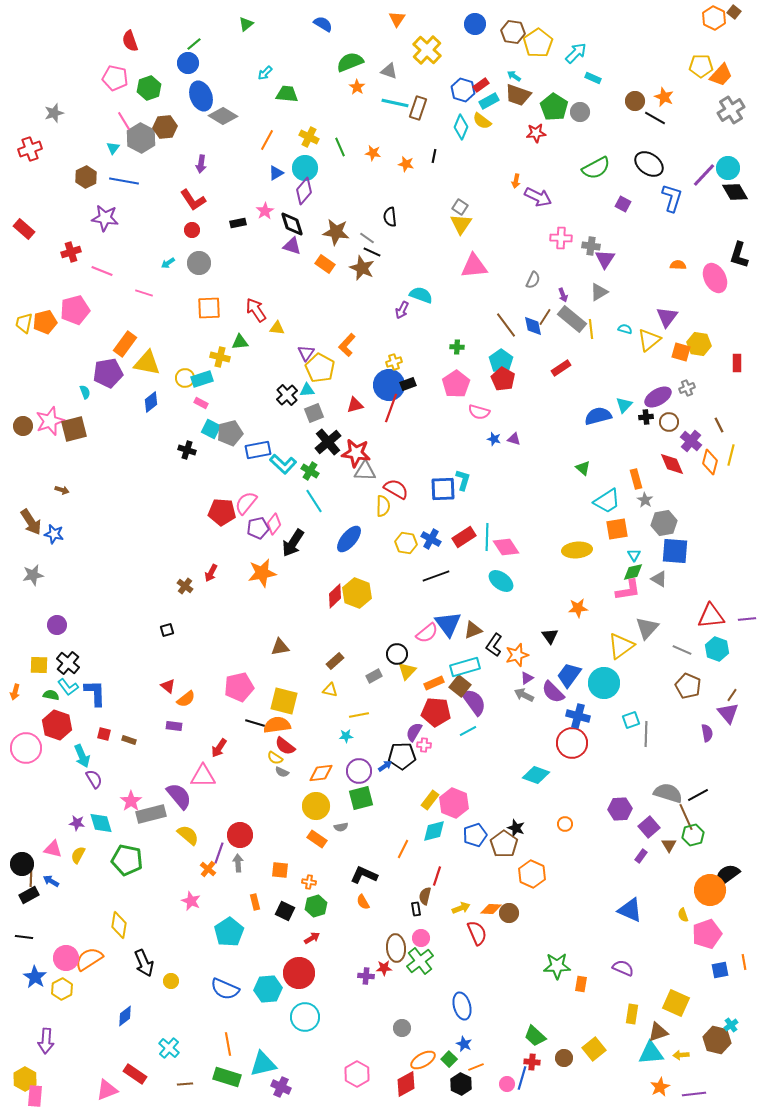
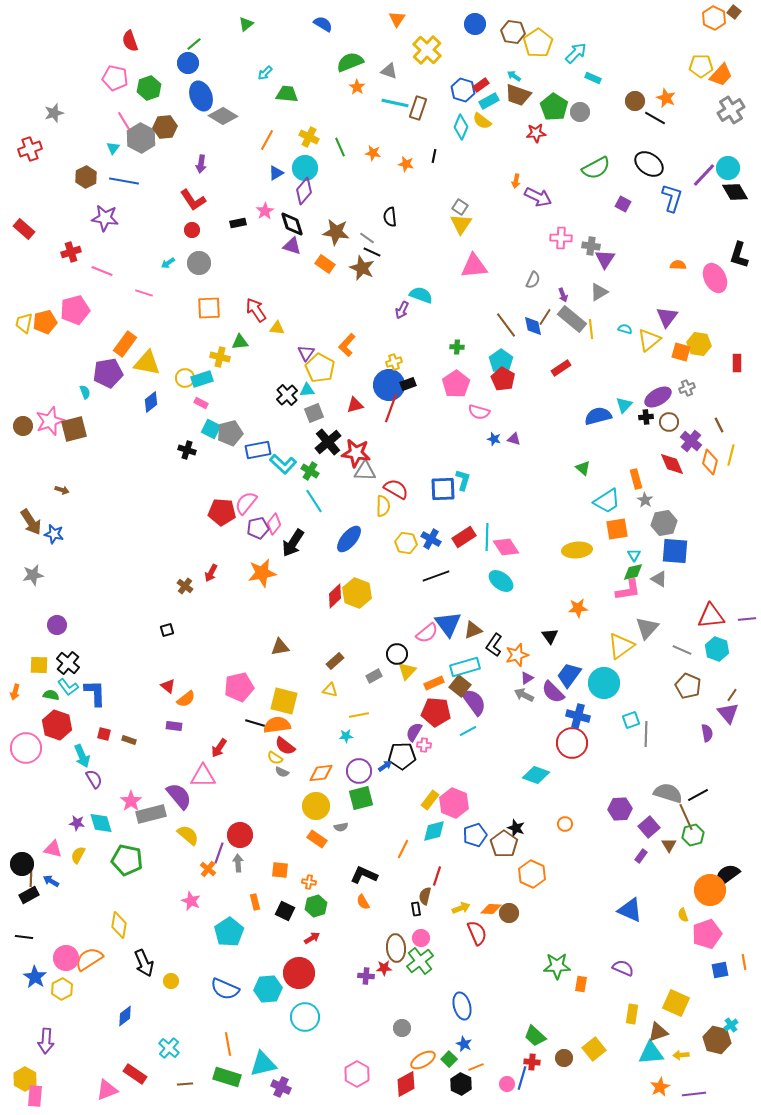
orange star at (664, 97): moved 2 px right, 1 px down
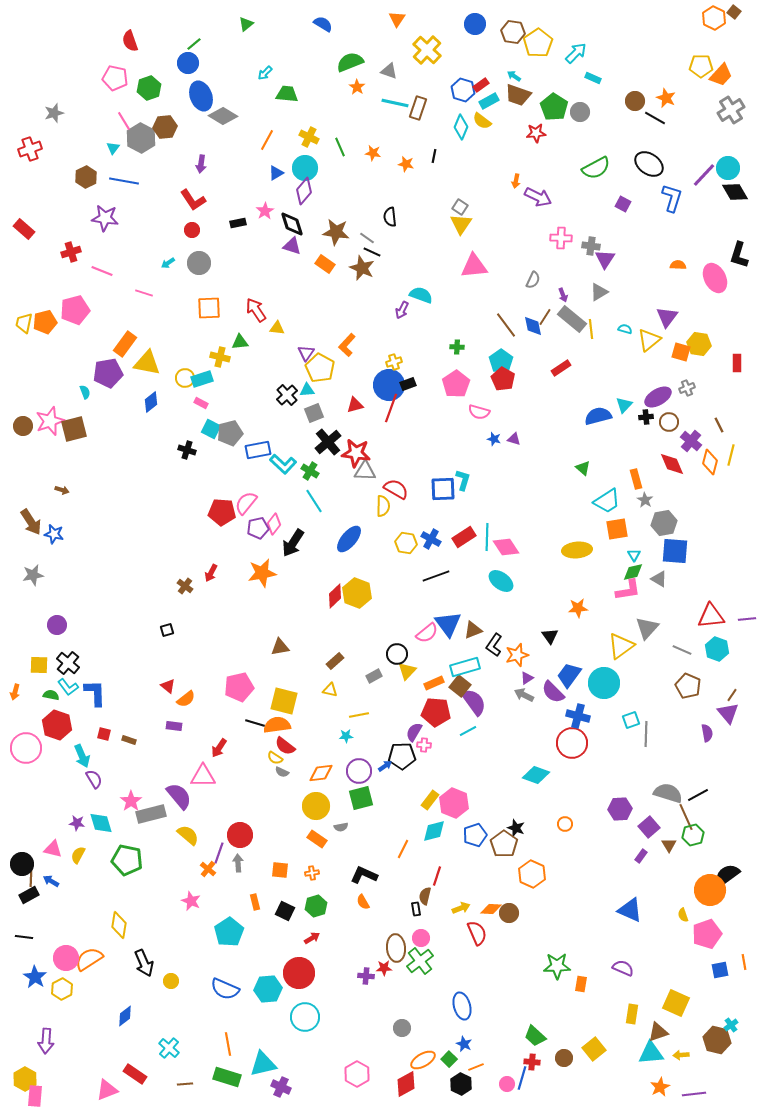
orange cross at (309, 882): moved 3 px right, 9 px up; rotated 16 degrees counterclockwise
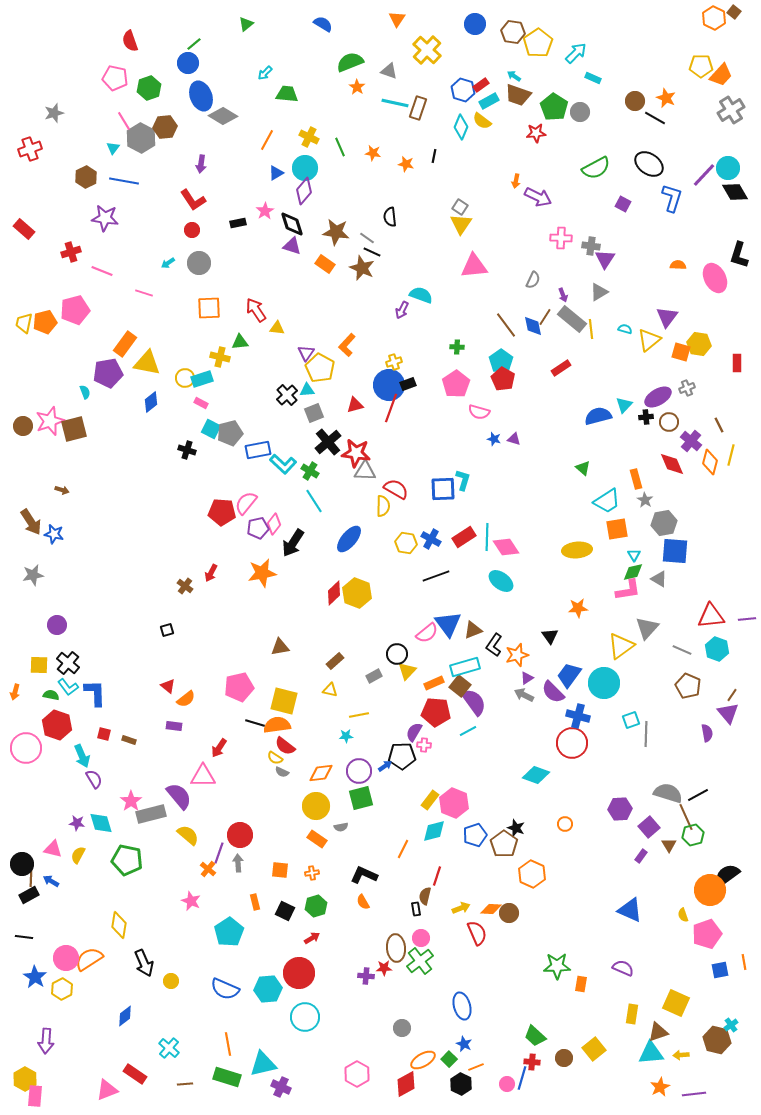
red diamond at (335, 596): moved 1 px left, 3 px up
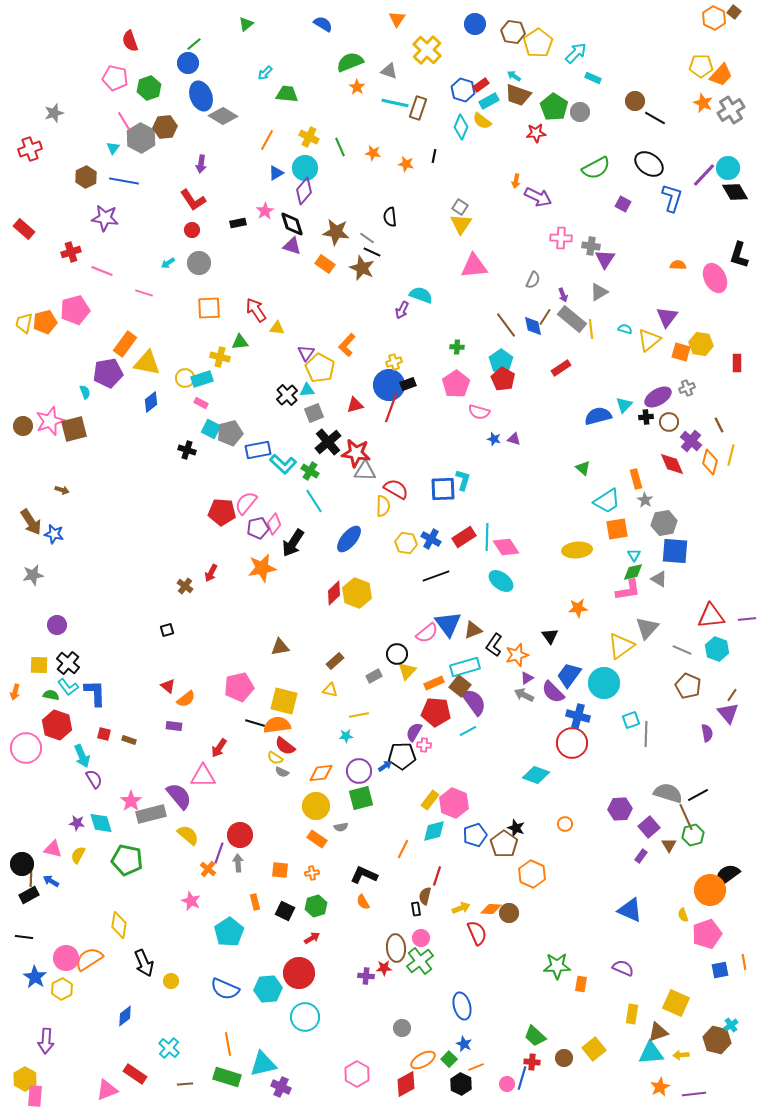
orange star at (666, 98): moved 37 px right, 5 px down
yellow hexagon at (699, 344): moved 2 px right
orange star at (262, 573): moved 5 px up
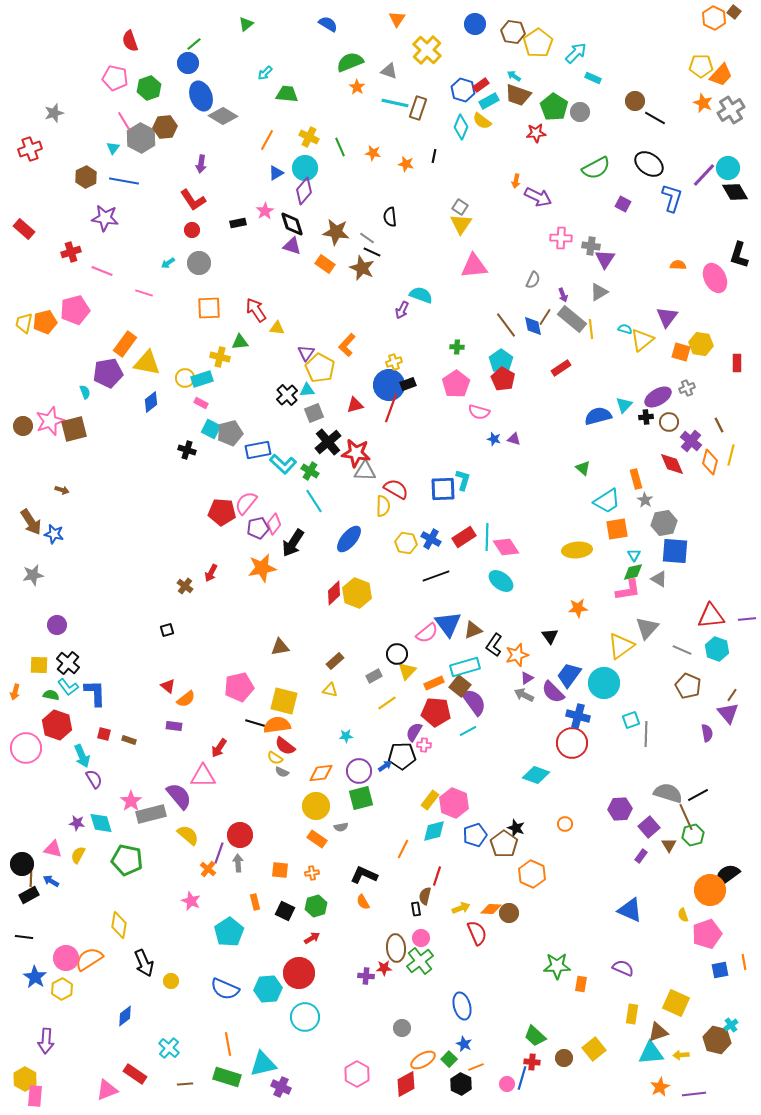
blue semicircle at (323, 24): moved 5 px right
yellow triangle at (649, 340): moved 7 px left
yellow line at (359, 715): moved 28 px right, 12 px up; rotated 24 degrees counterclockwise
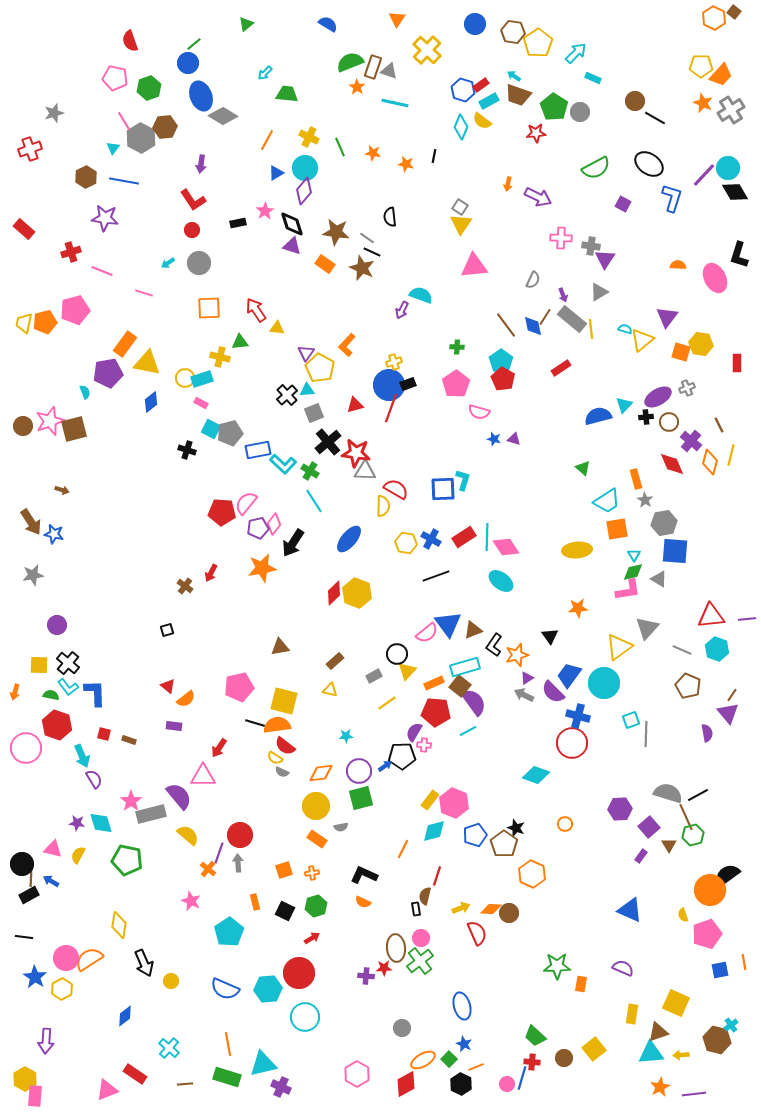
brown rectangle at (418, 108): moved 45 px left, 41 px up
orange arrow at (516, 181): moved 8 px left, 3 px down
yellow triangle at (621, 646): moved 2 px left, 1 px down
orange square at (280, 870): moved 4 px right; rotated 24 degrees counterclockwise
orange semicircle at (363, 902): rotated 35 degrees counterclockwise
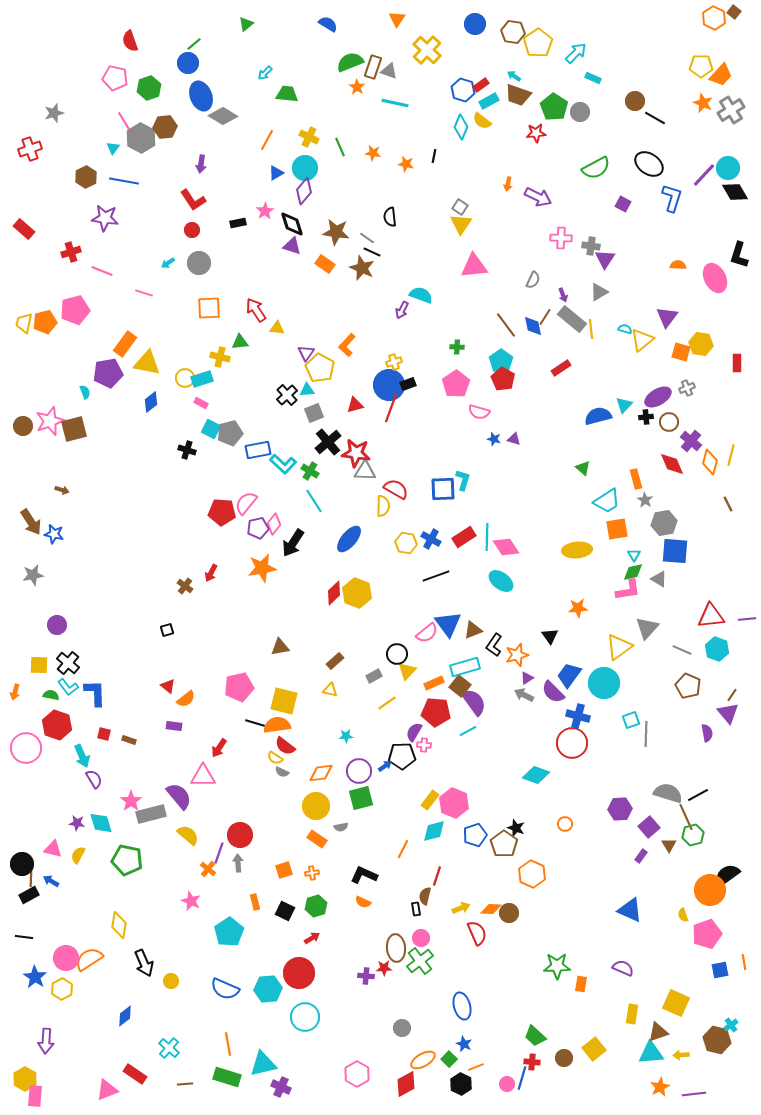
brown line at (719, 425): moved 9 px right, 79 px down
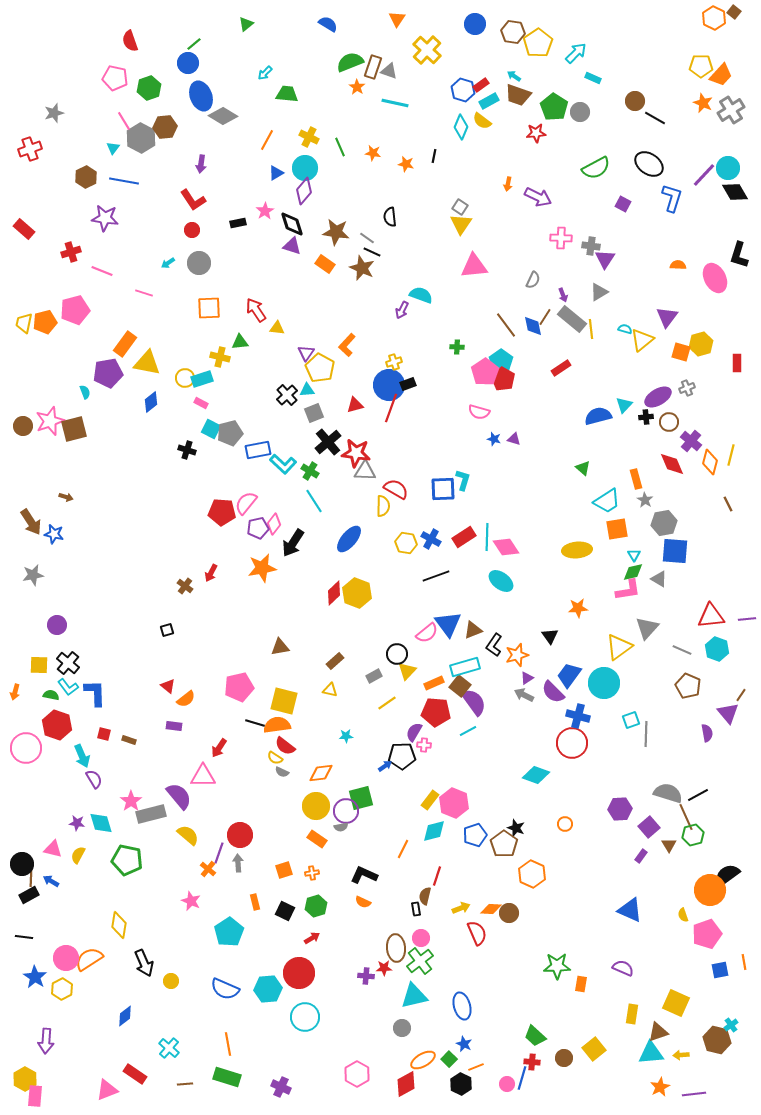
yellow hexagon at (701, 344): rotated 25 degrees counterclockwise
pink pentagon at (456, 384): moved 29 px right, 12 px up
brown arrow at (62, 490): moved 4 px right, 7 px down
brown line at (732, 695): moved 9 px right
purple circle at (359, 771): moved 13 px left, 40 px down
cyan triangle at (263, 1064): moved 151 px right, 68 px up
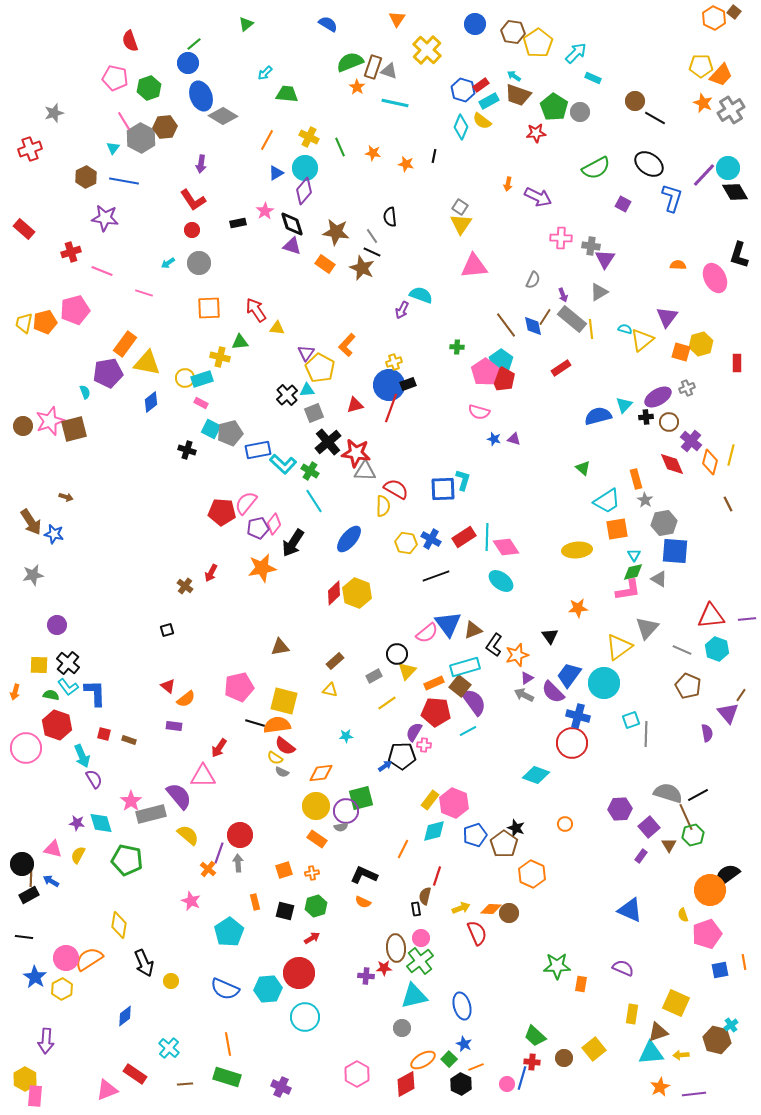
gray line at (367, 238): moved 5 px right, 2 px up; rotated 21 degrees clockwise
black square at (285, 911): rotated 12 degrees counterclockwise
